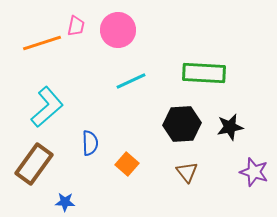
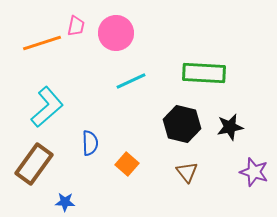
pink circle: moved 2 px left, 3 px down
black hexagon: rotated 18 degrees clockwise
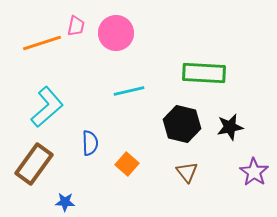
cyan line: moved 2 px left, 10 px down; rotated 12 degrees clockwise
purple star: rotated 16 degrees clockwise
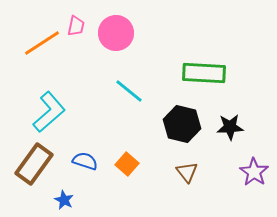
orange line: rotated 15 degrees counterclockwise
cyan line: rotated 52 degrees clockwise
cyan L-shape: moved 2 px right, 5 px down
black star: rotated 8 degrees clockwise
blue semicircle: moved 5 px left, 18 px down; rotated 70 degrees counterclockwise
blue star: moved 1 px left, 2 px up; rotated 24 degrees clockwise
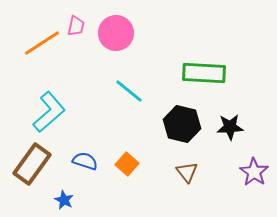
brown rectangle: moved 2 px left
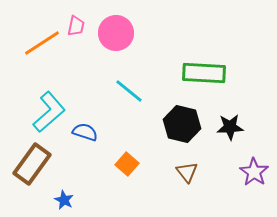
blue semicircle: moved 29 px up
